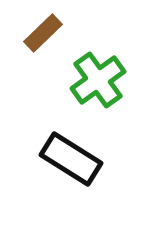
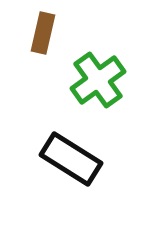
brown rectangle: rotated 33 degrees counterclockwise
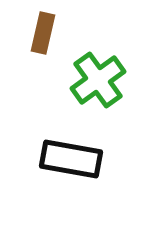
black rectangle: rotated 22 degrees counterclockwise
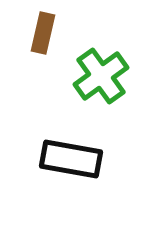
green cross: moved 3 px right, 4 px up
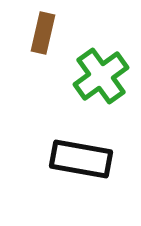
black rectangle: moved 10 px right
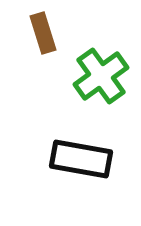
brown rectangle: rotated 30 degrees counterclockwise
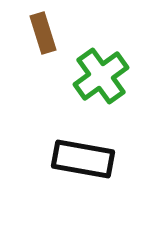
black rectangle: moved 2 px right
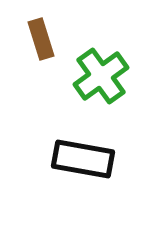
brown rectangle: moved 2 px left, 6 px down
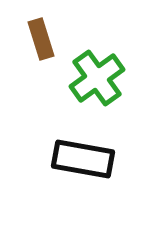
green cross: moved 4 px left, 2 px down
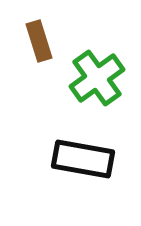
brown rectangle: moved 2 px left, 2 px down
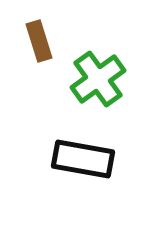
green cross: moved 1 px right, 1 px down
